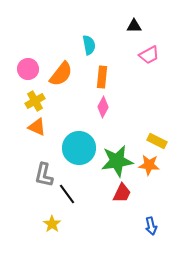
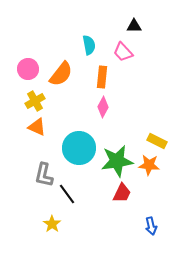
pink trapezoid: moved 26 px left, 3 px up; rotated 75 degrees clockwise
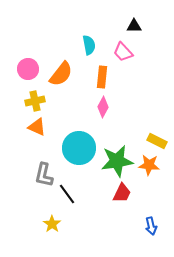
yellow cross: rotated 18 degrees clockwise
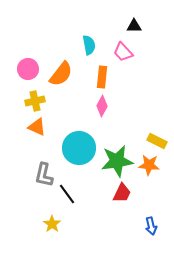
pink diamond: moved 1 px left, 1 px up
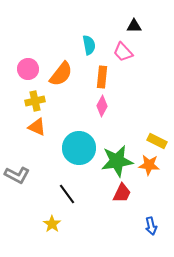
gray L-shape: moved 27 px left; rotated 75 degrees counterclockwise
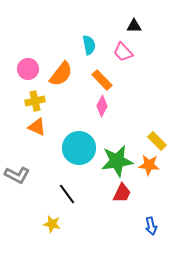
orange rectangle: moved 3 px down; rotated 50 degrees counterclockwise
yellow rectangle: rotated 18 degrees clockwise
yellow star: rotated 24 degrees counterclockwise
